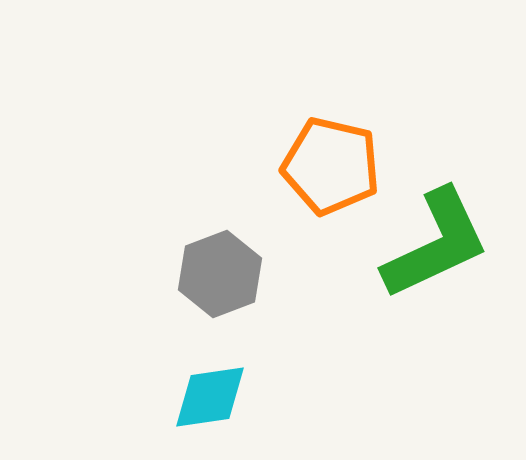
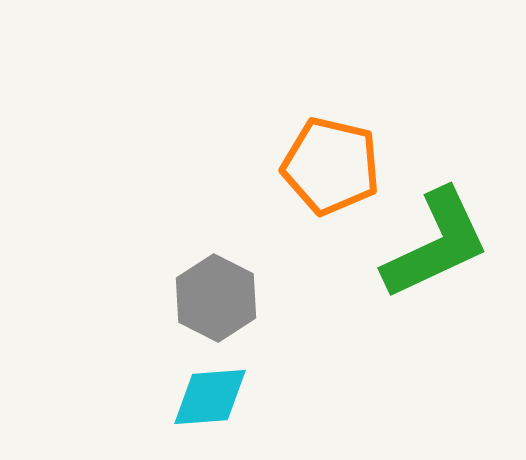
gray hexagon: moved 4 px left, 24 px down; rotated 12 degrees counterclockwise
cyan diamond: rotated 4 degrees clockwise
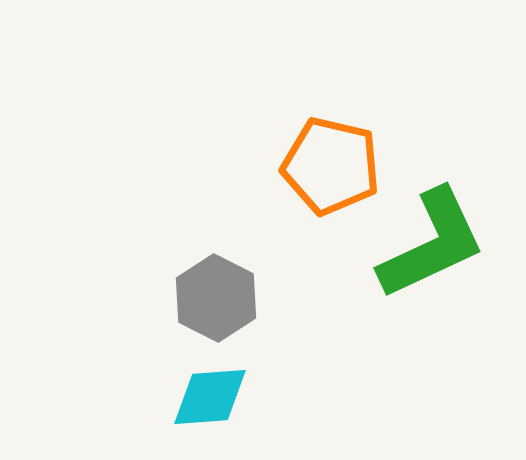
green L-shape: moved 4 px left
